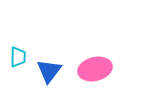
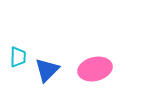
blue triangle: moved 2 px left, 1 px up; rotated 8 degrees clockwise
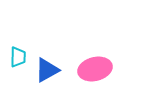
blue triangle: rotated 16 degrees clockwise
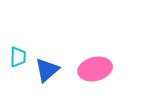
blue triangle: rotated 12 degrees counterclockwise
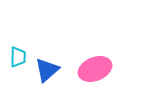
pink ellipse: rotated 8 degrees counterclockwise
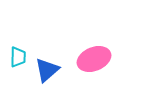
pink ellipse: moved 1 px left, 10 px up
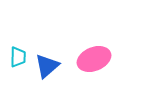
blue triangle: moved 4 px up
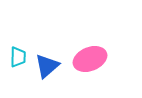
pink ellipse: moved 4 px left
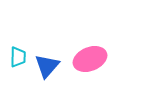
blue triangle: rotated 8 degrees counterclockwise
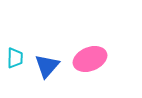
cyan trapezoid: moved 3 px left, 1 px down
